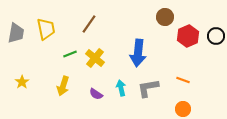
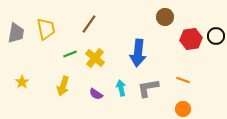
red hexagon: moved 3 px right, 3 px down; rotated 15 degrees clockwise
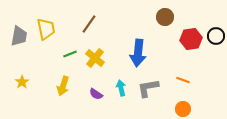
gray trapezoid: moved 3 px right, 3 px down
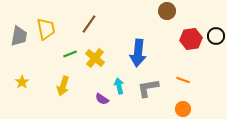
brown circle: moved 2 px right, 6 px up
cyan arrow: moved 2 px left, 2 px up
purple semicircle: moved 6 px right, 5 px down
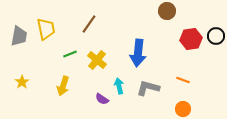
yellow cross: moved 2 px right, 2 px down
gray L-shape: rotated 25 degrees clockwise
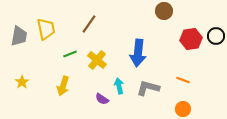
brown circle: moved 3 px left
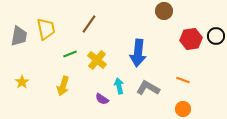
gray L-shape: rotated 15 degrees clockwise
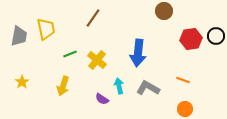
brown line: moved 4 px right, 6 px up
orange circle: moved 2 px right
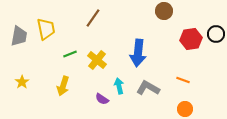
black circle: moved 2 px up
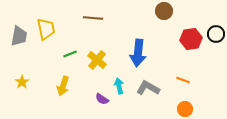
brown line: rotated 60 degrees clockwise
